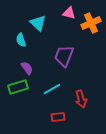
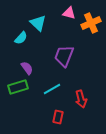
cyan semicircle: moved 2 px up; rotated 120 degrees counterclockwise
red rectangle: rotated 72 degrees counterclockwise
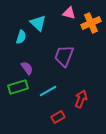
cyan semicircle: moved 1 px up; rotated 24 degrees counterclockwise
cyan line: moved 4 px left, 2 px down
red arrow: rotated 144 degrees counterclockwise
red rectangle: rotated 48 degrees clockwise
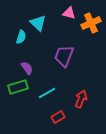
cyan line: moved 1 px left, 2 px down
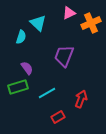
pink triangle: rotated 40 degrees counterclockwise
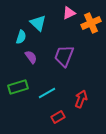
purple semicircle: moved 4 px right, 11 px up
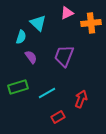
pink triangle: moved 2 px left
orange cross: rotated 18 degrees clockwise
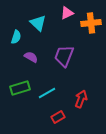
cyan semicircle: moved 5 px left
purple semicircle: rotated 24 degrees counterclockwise
green rectangle: moved 2 px right, 1 px down
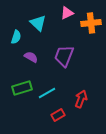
green rectangle: moved 2 px right
red rectangle: moved 2 px up
